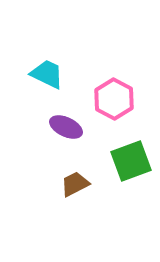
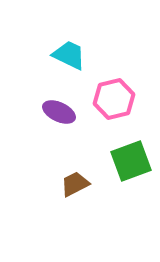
cyan trapezoid: moved 22 px right, 19 px up
pink hexagon: rotated 18 degrees clockwise
purple ellipse: moved 7 px left, 15 px up
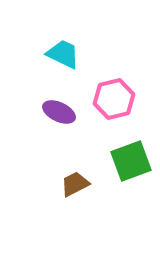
cyan trapezoid: moved 6 px left, 1 px up
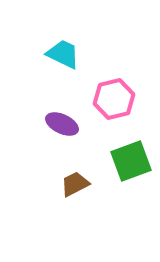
purple ellipse: moved 3 px right, 12 px down
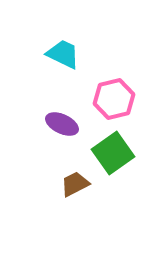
green square: moved 18 px left, 8 px up; rotated 15 degrees counterclockwise
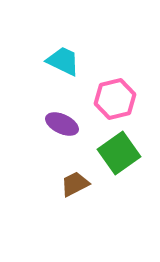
cyan trapezoid: moved 7 px down
pink hexagon: moved 1 px right
green square: moved 6 px right
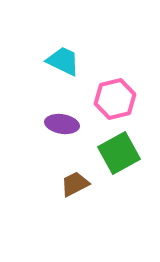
purple ellipse: rotated 16 degrees counterclockwise
green square: rotated 6 degrees clockwise
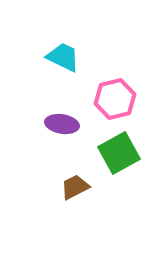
cyan trapezoid: moved 4 px up
brown trapezoid: moved 3 px down
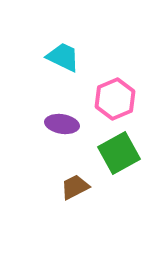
pink hexagon: rotated 9 degrees counterclockwise
